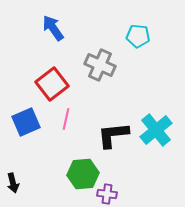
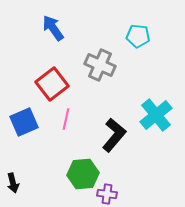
blue square: moved 2 px left
cyan cross: moved 15 px up
black L-shape: moved 1 px right; rotated 136 degrees clockwise
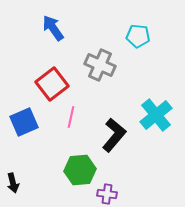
pink line: moved 5 px right, 2 px up
green hexagon: moved 3 px left, 4 px up
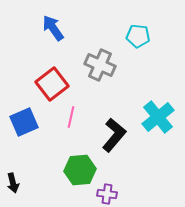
cyan cross: moved 2 px right, 2 px down
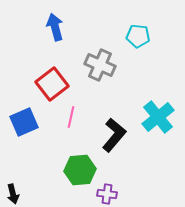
blue arrow: moved 2 px right, 1 px up; rotated 20 degrees clockwise
black arrow: moved 11 px down
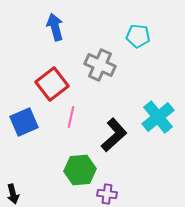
black L-shape: rotated 8 degrees clockwise
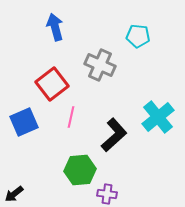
black arrow: moved 1 px right; rotated 66 degrees clockwise
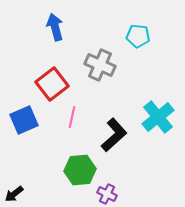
pink line: moved 1 px right
blue square: moved 2 px up
purple cross: rotated 18 degrees clockwise
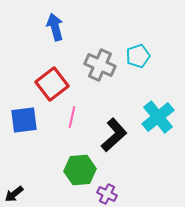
cyan pentagon: moved 20 px down; rotated 25 degrees counterclockwise
blue square: rotated 16 degrees clockwise
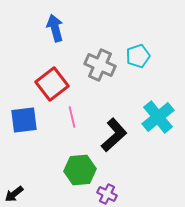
blue arrow: moved 1 px down
pink line: rotated 25 degrees counterclockwise
